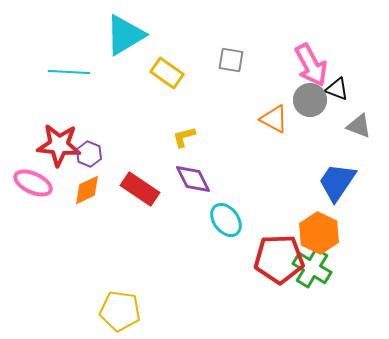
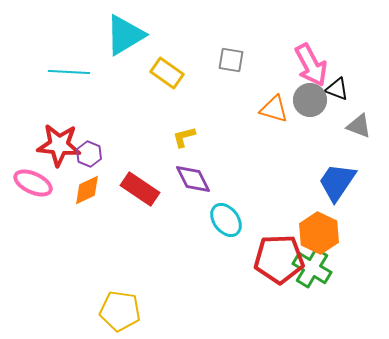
orange triangle: moved 10 px up; rotated 12 degrees counterclockwise
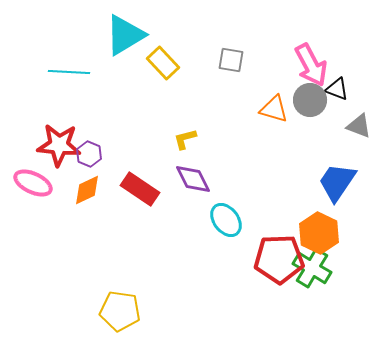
yellow rectangle: moved 4 px left, 10 px up; rotated 12 degrees clockwise
yellow L-shape: moved 1 px right, 2 px down
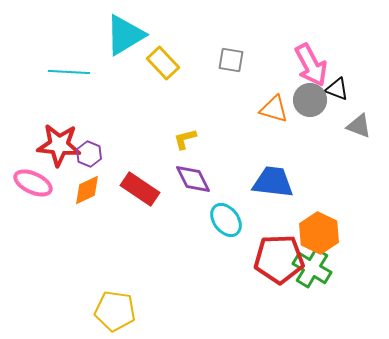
blue trapezoid: moved 64 px left; rotated 63 degrees clockwise
yellow pentagon: moved 5 px left
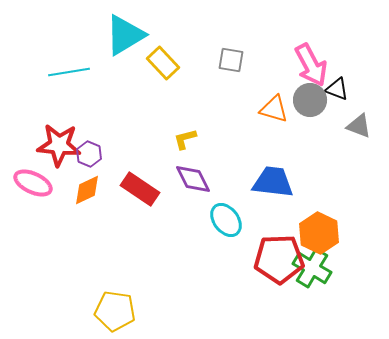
cyan line: rotated 12 degrees counterclockwise
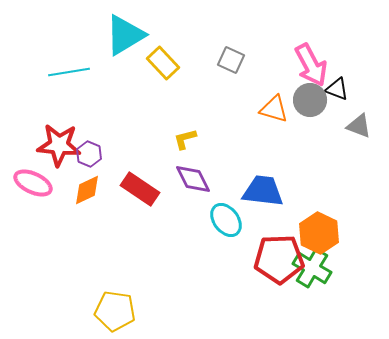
gray square: rotated 16 degrees clockwise
blue trapezoid: moved 10 px left, 9 px down
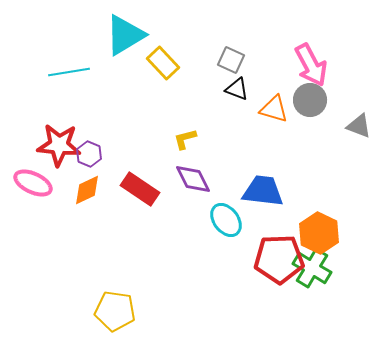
black triangle: moved 100 px left
